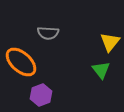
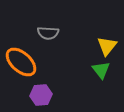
yellow triangle: moved 3 px left, 4 px down
purple hexagon: rotated 15 degrees clockwise
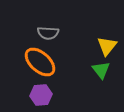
orange ellipse: moved 19 px right
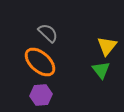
gray semicircle: rotated 140 degrees counterclockwise
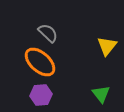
green triangle: moved 24 px down
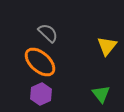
purple hexagon: moved 1 px up; rotated 20 degrees counterclockwise
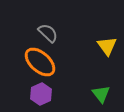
yellow triangle: rotated 15 degrees counterclockwise
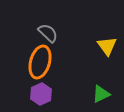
orange ellipse: rotated 64 degrees clockwise
green triangle: rotated 42 degrees clockwise
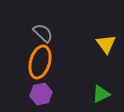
gray semicircle: moved 5 px left
yellow triangle: moved 1 px left, 2 px up
purple hexagon: rotated 15 degrees clockwise
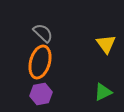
green triangle: moved 2 px right, 2 px up
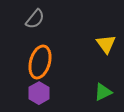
gray semicircle: moved 8 px left, 14 px up; rotated 85 degrees clockwise
purple hexagon: moved 2 px left, 1 px up; rotated 20 degrees counterclockwise
